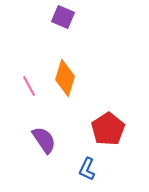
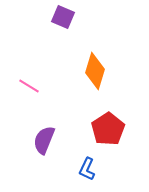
orange diamond: moved 30 px right, 7 px up
pink line: rotated 30 degrees counterclockwise
purple semicircle: rotated 124 degrees counterclockwise
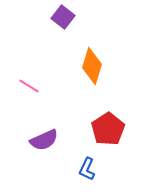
purple square: rotated 15 degrees clockwise
orange diamond: moved 3 px left, 5 px up
purple semicircle: rotated 136 degrees counterclockwise
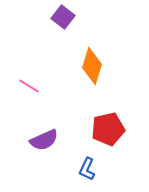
red pentagon: rotated 20 degrees clockwise
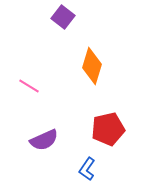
blue L-shape: rotated 10 degrees clockwise
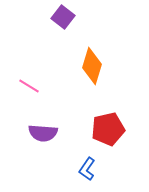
purple semicircle: moved 1 px left, 7 px up; rotated 28 degrees clockwise
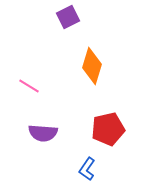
purple square: moved 5 px right; rotated 25 degrees clockwise
